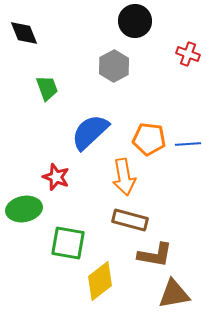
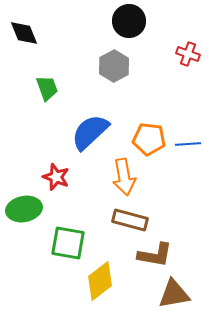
black circle: moved 6 px left
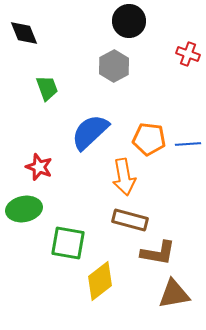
red star: moved 17 px left, 10 px up
brown L-shape: moved 3 px right, 2 px up
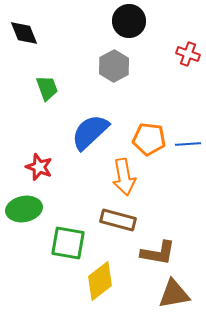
brown rectangle: moved 12 px left
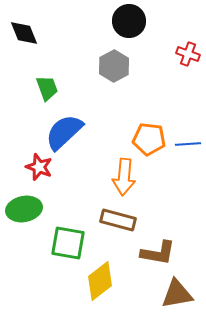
blue semicircle: moved 26 px left
orange arrow: rotated 15 degrees clockwise
brown triangle: moved 3 px right
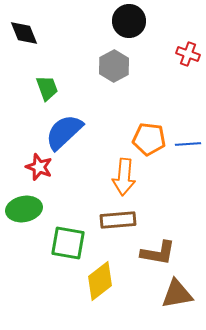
brown rectangle: rotated 20 degrees counterclockwise
